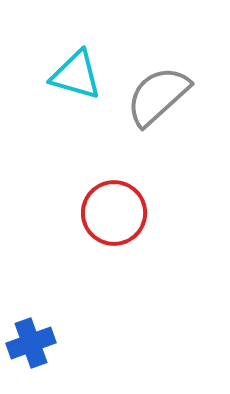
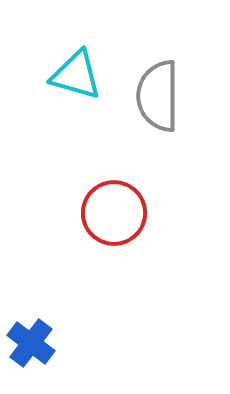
gray semicircle: rotated 48 degrees counterclockwise
blue cross: rotated 33 degrees counterclockwise
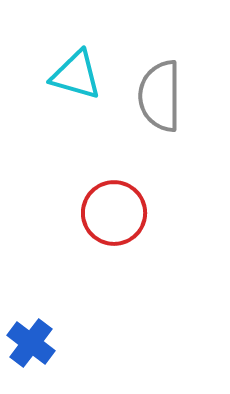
gray semicircle: moved 2 px right
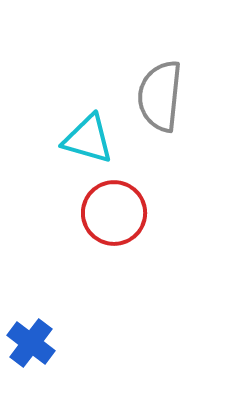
cyan triangle: moved 12 px right, 64 px down
gray semicircle: rotated 6 degrees clockwise
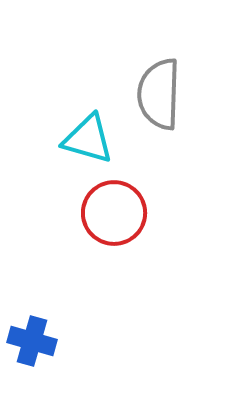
gray semicircle: moved 1 px left, 2 px up; rotated 4 degrees counterclockwise
blue cross: moved 1 px right, 2 px up; rotated 21 degrees counterclockwise
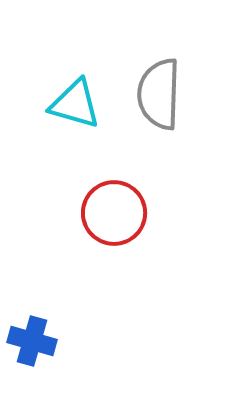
cyan triangle: moved 13 px left, 35 px up
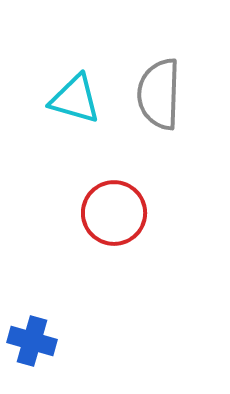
cyan triangle: moved 5 px up
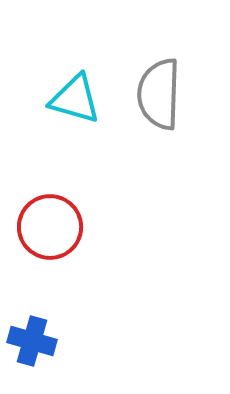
red circle: moved 64 px left, 14 px down
